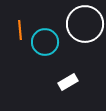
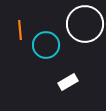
cyan circle: moved 1 px right, 3 px down
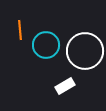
white circle: moved 27 px down
white rectangle: moved 3 px left, 4 px down
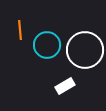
cyan circle: moved 1 px right
white circle: moved 1 px up
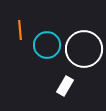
white circle: moved 1 px left, 1 px up
white rectangle: rotated 30 degrees counterclockwise
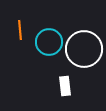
cyan circle: moved 2 px right, 3 px up
white rectangle: rotated 36 degrees counterclockwise
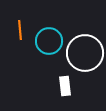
cyan circle: moved 1 px up
white circle: moved 1 px right, 4 px down
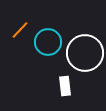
orange line: rotated 48 degrees clockwise
cyan circle: moved 1 px left, 1 px down
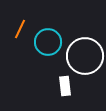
orange line: moved 1 px up; rotated 18 degrees counterclockwise
white circle: moved 3 px down
